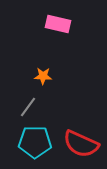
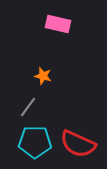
orange star: rotated 12 degrees clockwise
red semicircle: moved 3 px left
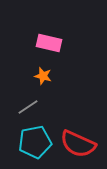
pink rectangle: moved 9 px left, 19 px down
gray line: rotated 20 degrees clockwise
cyan pentagon: rotated 12 degrees counterclockwise
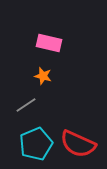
gray line: moved 2 px left, 2 px up
cyan pentagon: moved 1 px right, 2 px down; rotated 12 degrees counterclockwise
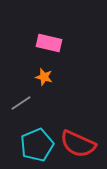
orange star: moved 1 px right, 1 px down
gray line: moved 5 px left, 2 px up
cyan pentagon: moved 1 px right, 1 px down
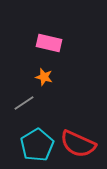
gray line: moved 3 px right
cyan pentagon: rotated 8 degrees counterclockwise
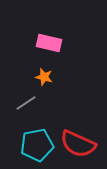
gray line: moved 2 px right
cyan pentagon: rotated 20 degrees clockwise
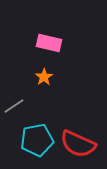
orange star: rotated 24 degrees clockwise
gray line: moved 12 px left, 3 px down
cyan pentagon: moved 5 px up
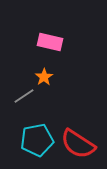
pink rectangle: moved 1 px right, 1 px up
gray line: moved 10 px right, 10 px up
red semicircle: rotated 9 degrees clockwise
